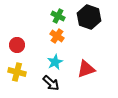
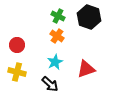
black arrow: moved 1 px left, 1 px down
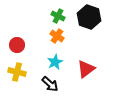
red triangle: rotated 18 degrees counterclockwise
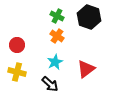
green cross: moved 1 px left
